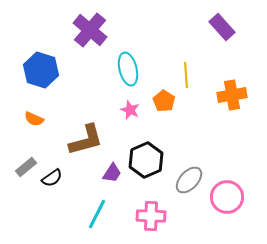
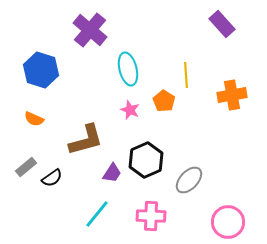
purple rectangle: moved 3 px up
pink circle: moved 1 px right, 25 px down
cyan line: rotated 12 degrees clockwise
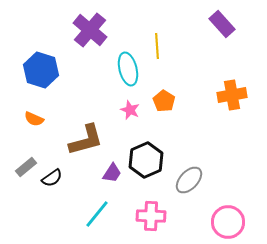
yellow line: moved 29 px left, 29 px up
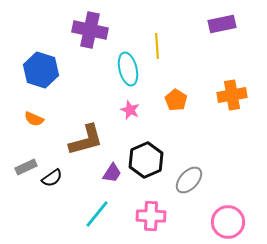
purple rectangle: rotated 60 degrees counterclockwise
purple cross: rotated 28 degrees counterclockwise
orange pentagon: moved 12 px right, 1 px up
gray rectangle: rotated 15 degrees clockwise
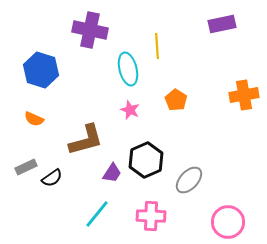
orange cross: moved 12 px right
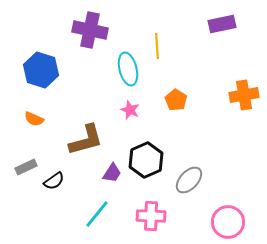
black semicircle: moved 2 px right, 3 px down
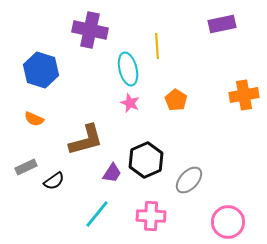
pink star: moved 7 px up
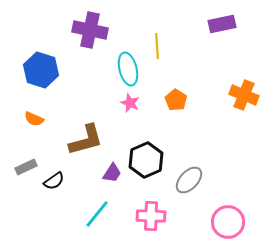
orange cross: rotated 32 degrees clockwise
